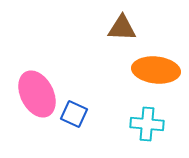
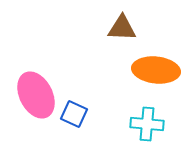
pink ellipse: moved 1 px left, 1 px down
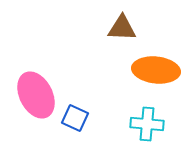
blue square: moved 1 px right, 4 px down
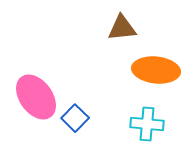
brown triangle: rotated 8 degrees counterclockwise
pink ellipse: moved 2 px down; rotated 9 degrees counterclockwise
blue square: rotated 20 degrees clockwise
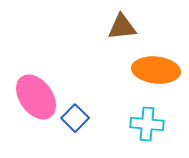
brown triangle: moved 1 px up
